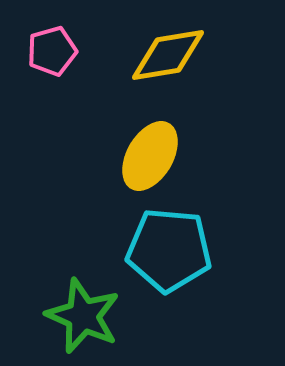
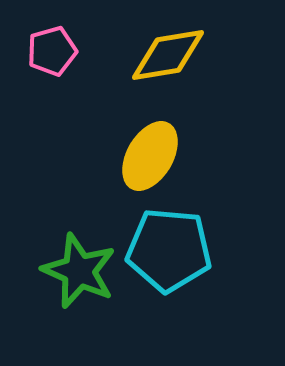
green star: moved 4 px left, 45 px up
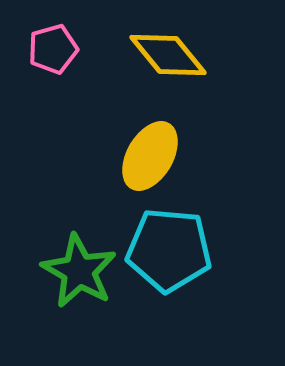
pink pentagon: moved 1 px right, 2 px up
yellow diamond: rotated 60 degrees clockwise
green star: rotated 6 degrees clockwise
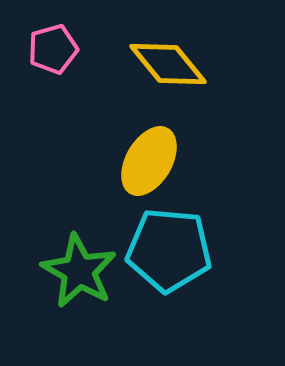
yellow diamond: moved 9 px down
yellow ellipse: moved 1 px left, 5 px down
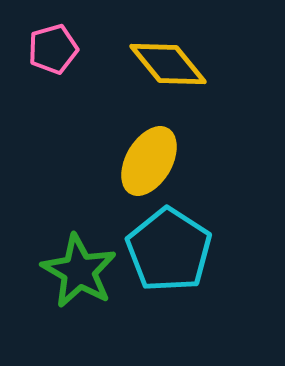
cyan pentagon: rotated 28 degrees clockwise
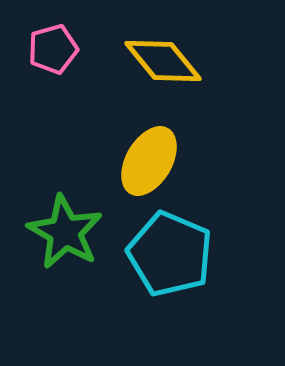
yellow diamond: moved 5 px left, 3 px up
cyan pentagon: moved 1 px right, 4 px down; rotated 10 degrees counterclockwise
green star: moved 14 px left, 39 px up
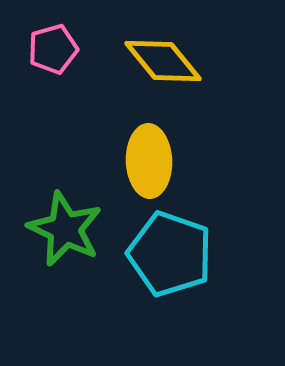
yellow ellipse: rotated 32 degrees counterclockwise
green star: moved 3 px up; rotated 4 degrees counterclockwise
cyan pentagon: rotated 4 degrees counterclockwise
